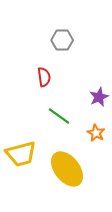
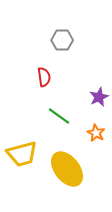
yellow trapezoid: moved 1 px right
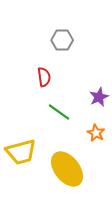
green line: moved 4 px up
yellow trapezoid: moved 1 px left, 2 px up
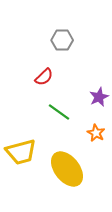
red semicircle: rotated 54 degrees clockwise
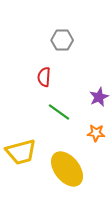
red semicircle: rotated 138 degrees clockwise
orange star: rotated 24 degrees counterclockwise
